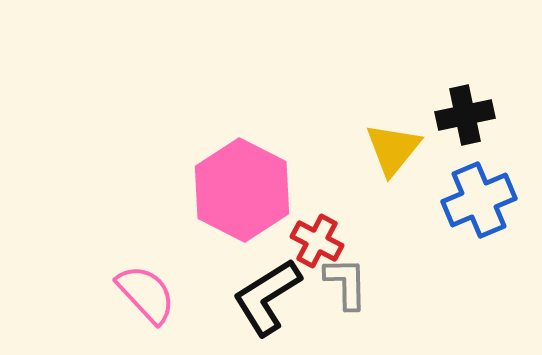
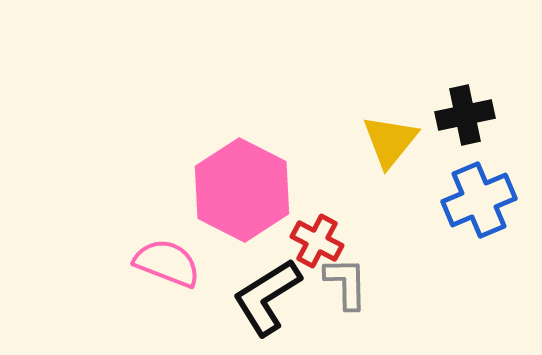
yellow triangle: moved 3 px left, 8 px up
pink semicircle: moved 21 px right, 31 px up; rotated 26 degrees counterclockwise
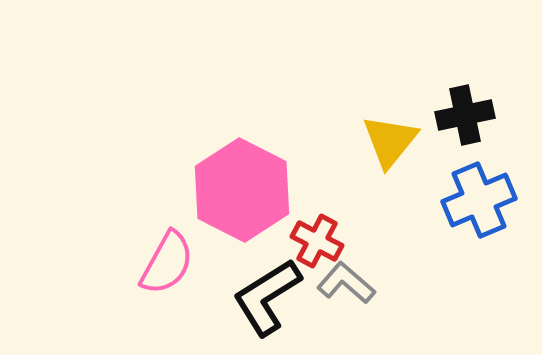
pink semicircle: rotated 98 degrees clockwise
gray L-shape: rotated 48 degrees counterclockwise
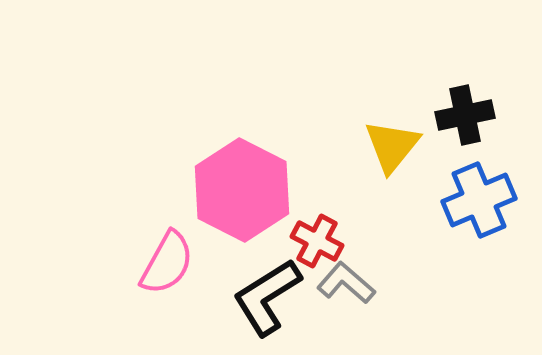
yellow triangle: moved 2 px right, 5 px down
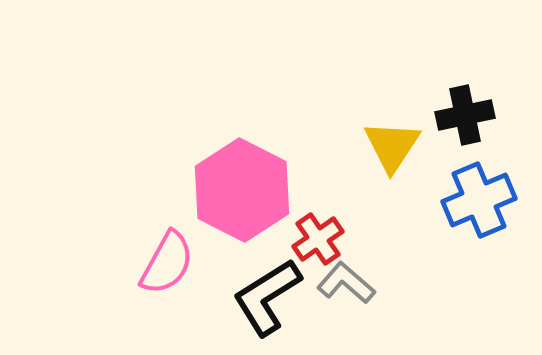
yellow triangle: rotated 6 degrees counterclockwise
red cross: moved 1 px right, 2 px up; rotated 27 degrees clockwise
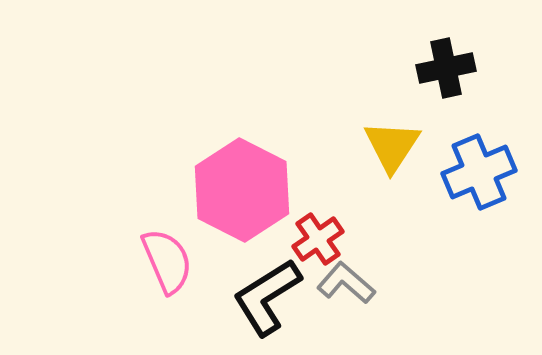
black cross: moved 19 px left, 47 px up
blue cross: moved 28 px up
pink semicircle: moved 2 px up; rotated 52 degrees counterclockwise
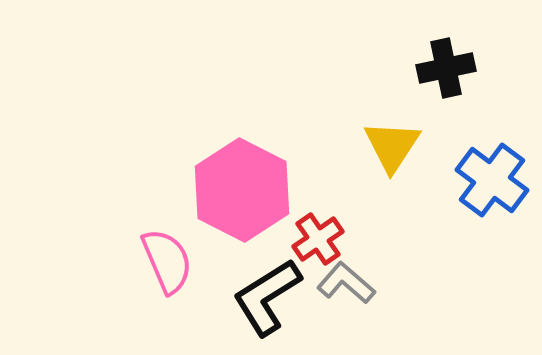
blue cross: moved 13 px right, 8 px down; rotated 30 degrees counterclockwise
